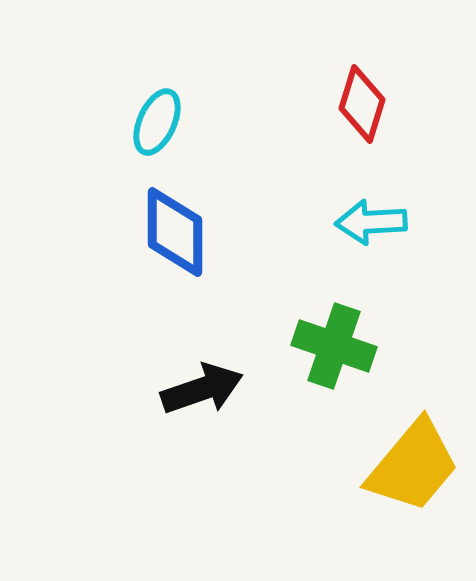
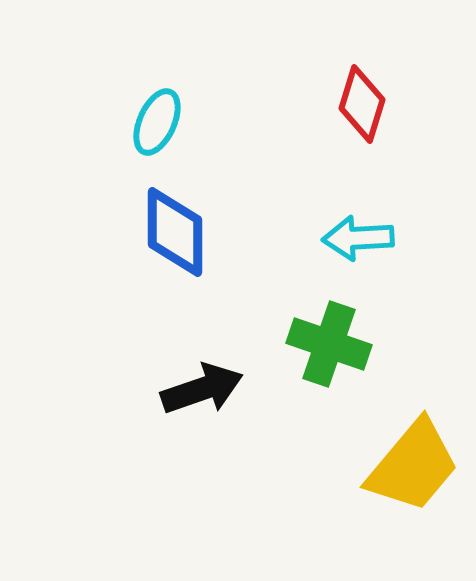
cyan arrow: moved 13 px left, 16 px down
green cross: moved 5 px left, 2 px up
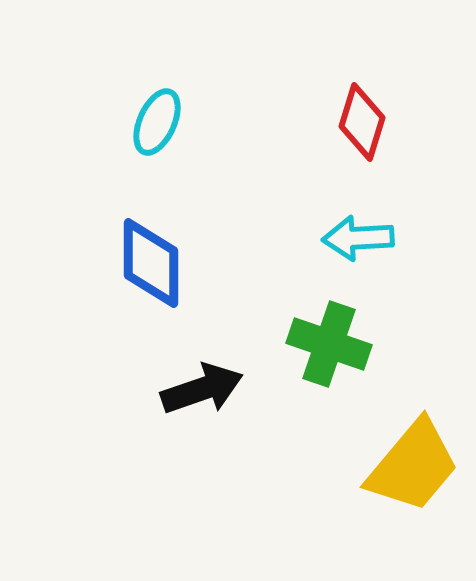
red diamond: moved 18 px down
blue diamond: moved 24 px left, 31 px down
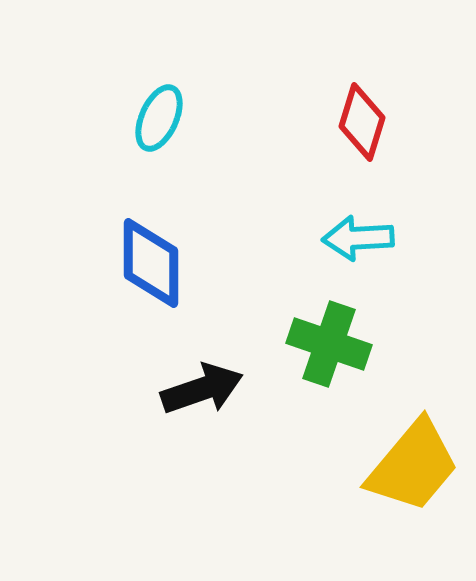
cyan ellipse: moved 2 px right, 4 px up
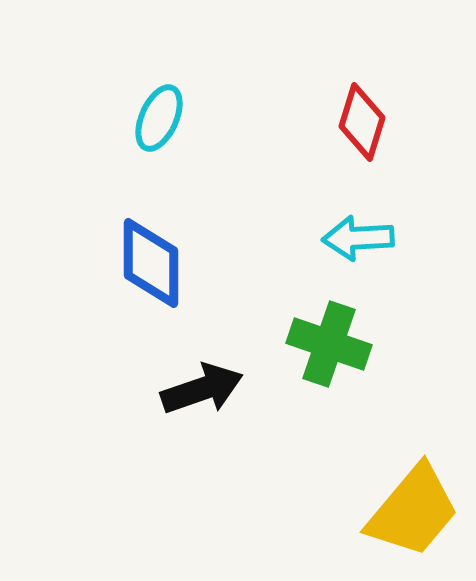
yellow trapezoid: moved 45 px down
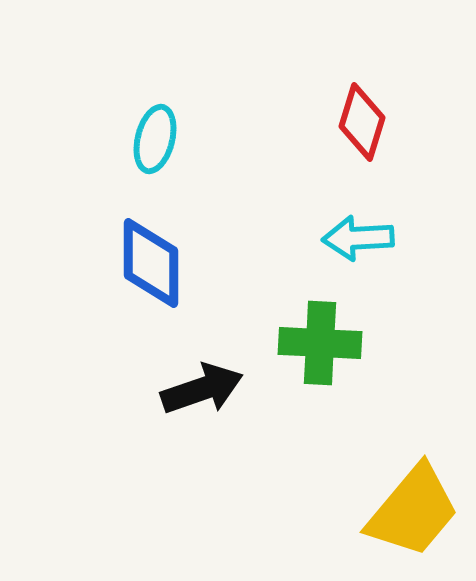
cyan ellipse: moved 4 px left, 21 px down; rotated 10 degrees counterclockwise
green cross: moved 9 px left, 1 px up; rotated 16 degrees counterclockwise
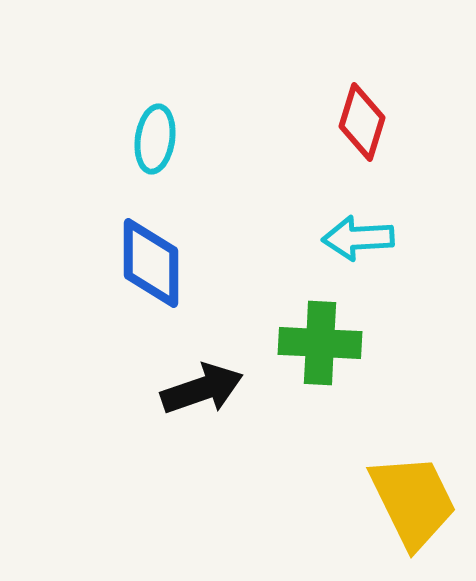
cyan ellipse: rotated 6 degrees counterclockwise
yellow trapezoid: moved 10 px up; rotated 66 degrees counterclockwise
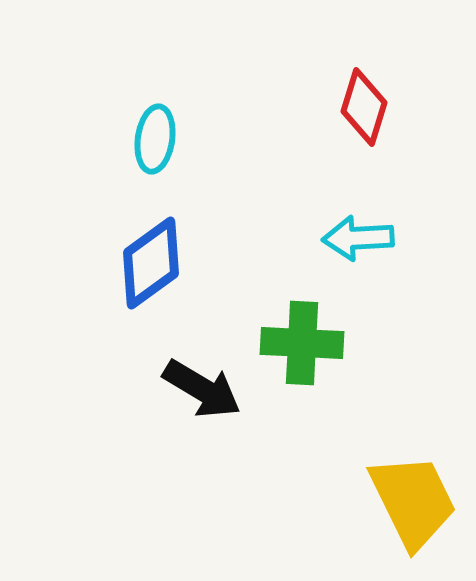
red diamond: moved 2 px right, 15 px up
blue diamond: rotated 54 degrees clockwise
green cross: moved 18 px left
black arrow: rotated 50 degrees clockwise
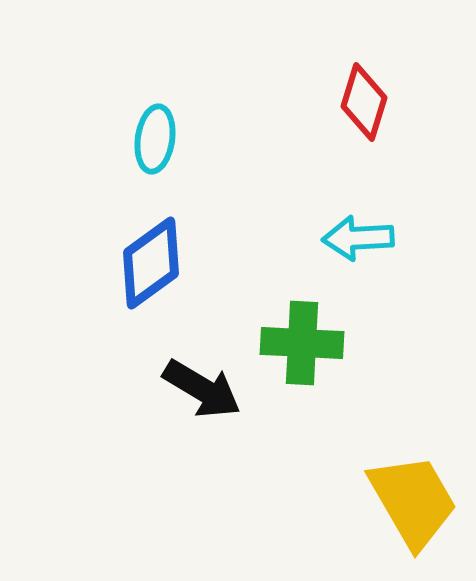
red diamond: moved 5 px up
yellow trapezoid: rotated 4 degrees counterclockwise
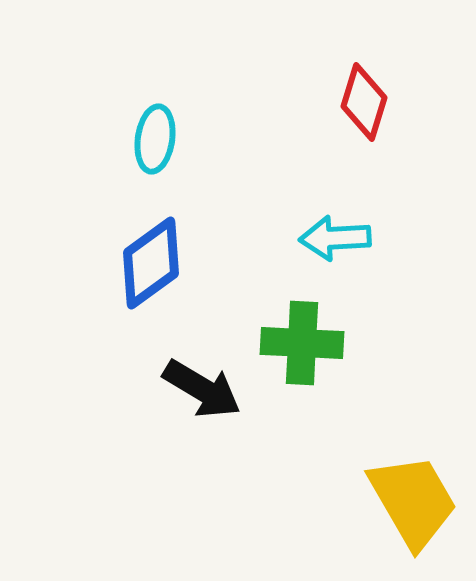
cyan arrow: moved 23 px left
